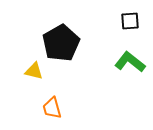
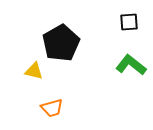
black square: moved 1 px left, 1 px down
green L-shape: moved 1 px right, 3 px down
orange trapezoid: rotated 90 degrees counterclockwise
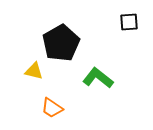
green L-shape: moved 33 px left, 13 px down
orange trapezoid: rotated 50 degrees clockwise
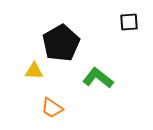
yellow triangle: rotated 12 degrees counterclockwise
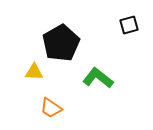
black square: moved 3 px down; rotated 12 degrees counterclockwise
yellow triangle: moved 1 px down
orange trapezoid: moved 1 px left
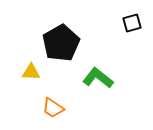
black square: moved 3 px right, 2 px up
yellow triangle: moved 3 px left
orange trapezoid: moved 2 px right
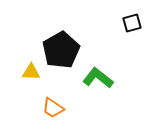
black pentagon: moved 7 px down
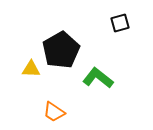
black square: moved 12 px left
yellow triangle: moved 3 px up
orange trapezoid: moved 1 px right, 4 px down
